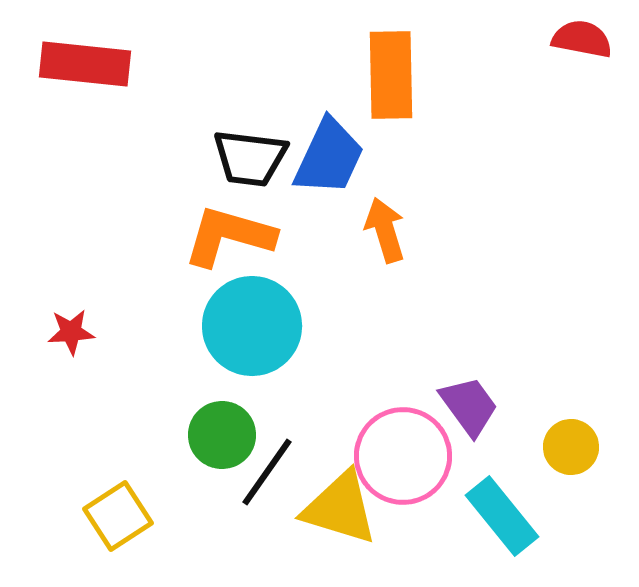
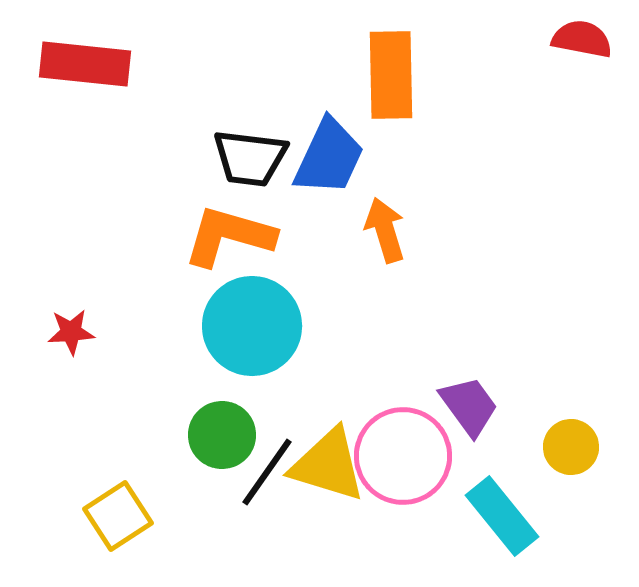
yellow triangle: moved 12 px left, 43 px up
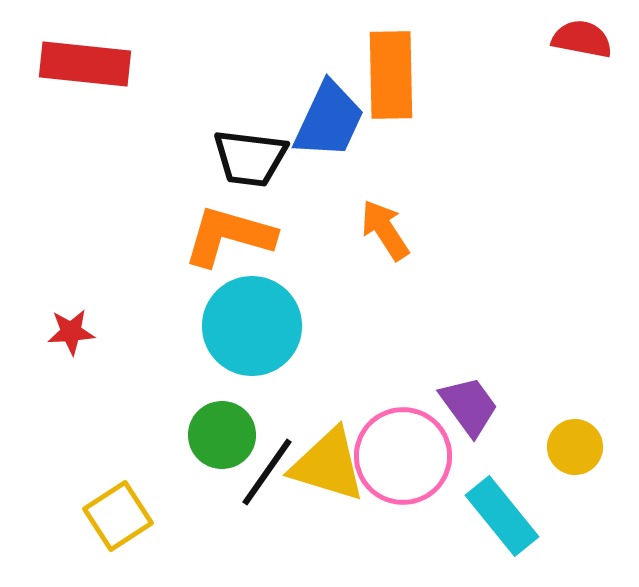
blue trapezoid: moved 37 px up
orange arrow: rotated 16 degrees counterclockwise
yellow circle: moved 4 px right
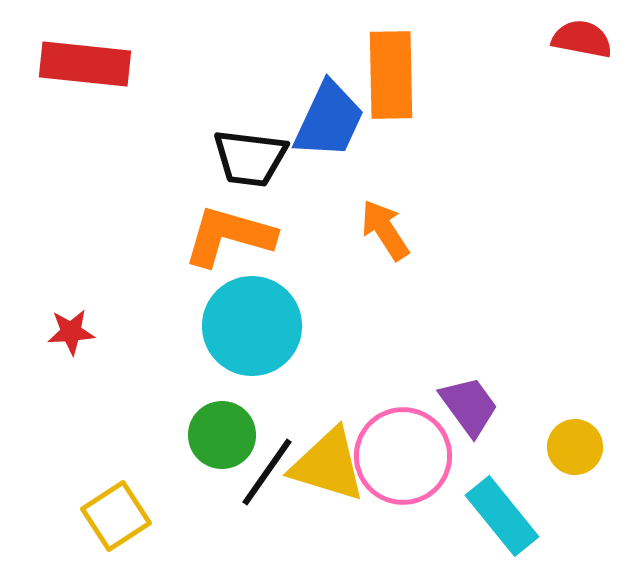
yellow square: moved 2 px left
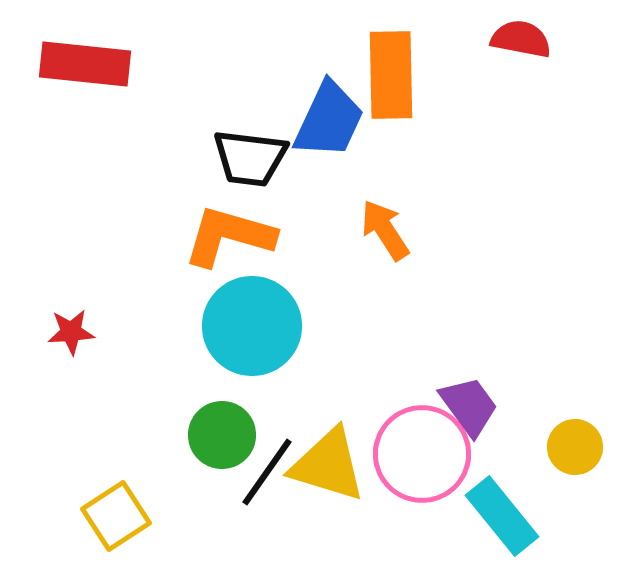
red semicircle: moved 61 px left
pink circle: moved 19 px right, 2 px up
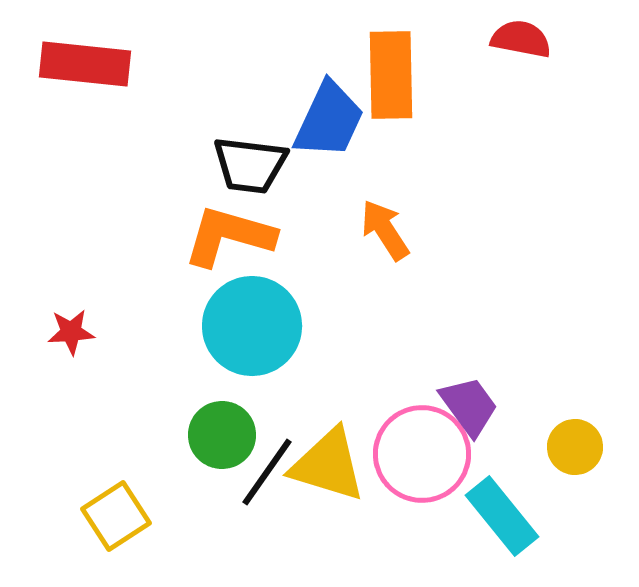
black trapezoid: moved 7 px down
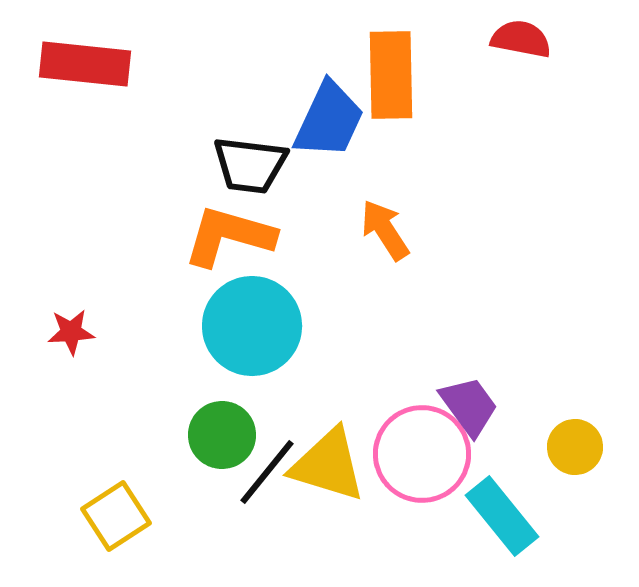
black line: rotated 4 degrees clockwise
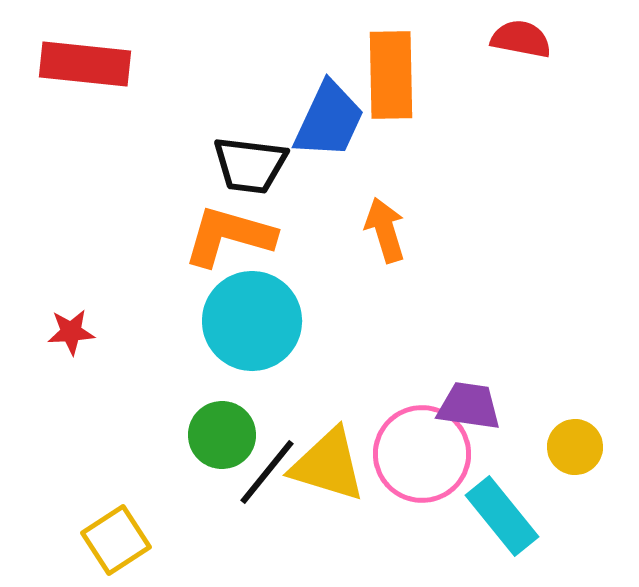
orange arrow: rotated 16 degrees clockwise
cyan circle: moved 5 px up
purple trapezoid: rotated 46 degrees counterclockwise
yellow square: moved 24 px down
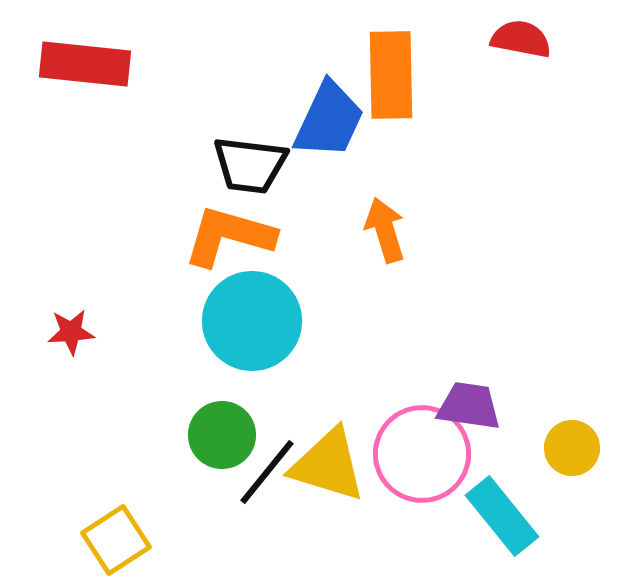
yellow circle: moved 3 px left, 1 px down
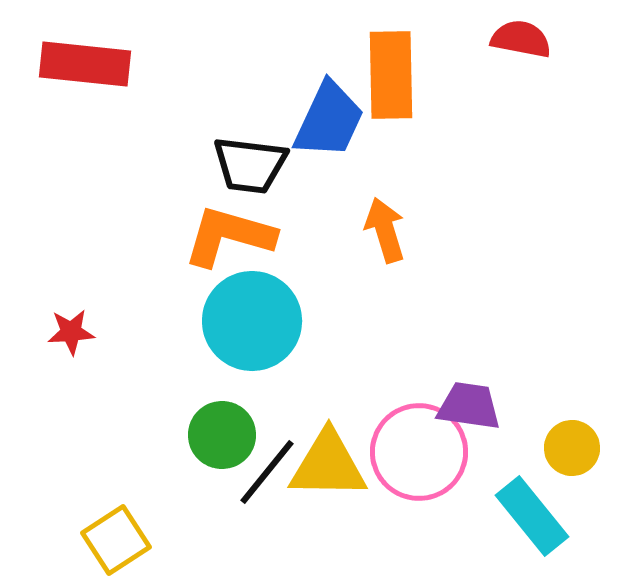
pink circle: moved 3 px left, 2 px up
yellow triangle: rotated 16 degrees counterclockwise
cyan rectangle: moved 30 px right
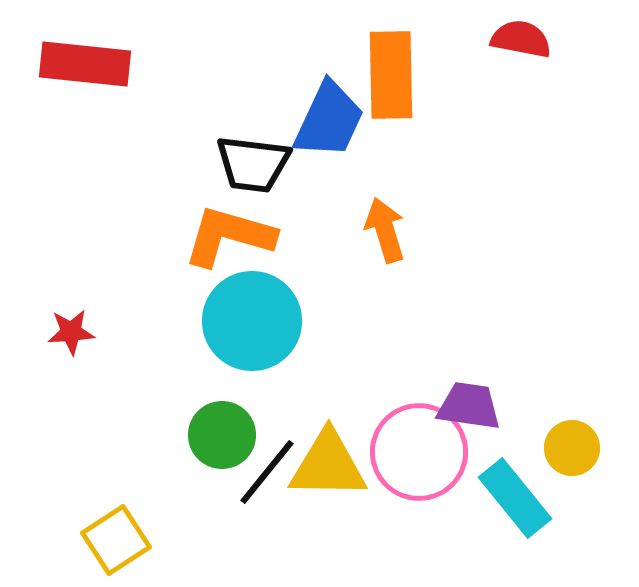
black trapezoid: moved 3 px right, 1 px up
cyan rectangle: moved 17 px left, 18 px up
